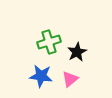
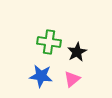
green cross: rotated 25 degrees clockwise
pink triangle: moved 2 px right
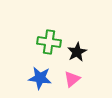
blue star: moved 1 px left, 2 px down
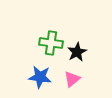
green cross: moved 2 px right, 1 px down
blue star: moved 1 px up
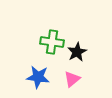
green cross: moved 1 px right, 1 px up
blue star: moved 2 px left
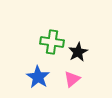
black star: moved 1 px right
blue star: rotated 25 degrees clockwise
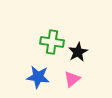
blue star: rotated 25 degrees counterclockwise
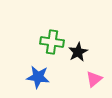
pink triangle: moved 22 px right
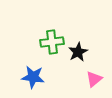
green cross: rotated 15 degrees counterclockwise
blue star: moved 5 px left
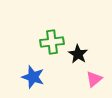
black star: moved 2 px down; rotated 12 degrees counterclockwise
blue star: rotated 10 degrees clockwise
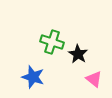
green cross: rotated 25 degrees clockwise
pink triangle: rotated 42 degrees counterclockwise
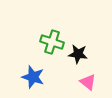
black star: rotated 24 degrees counterclockwise
pink triangle: moved 6 px left, 3 px down
